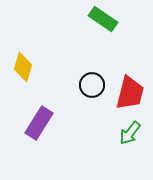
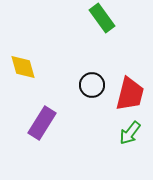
green rectangle: moved 1 px left, 1 px up; rotated 20 degrees clockwise
yellow diamond: rotated 32 degrees counterclockwise
red trapezoid: moved 1 px down
purple rectangle: moved 3 px right
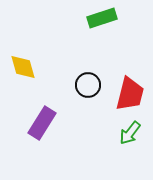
green rectangle: rotated 72 degrees counterclockwise
black circle: moved 4 px left
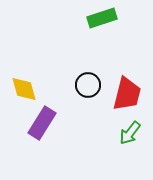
yellow diamond: moved 1 px right, 22 px down
red trapezoid: moved 3 px left
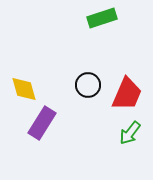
red trapezoid: rotated 9 degrees clockwise
